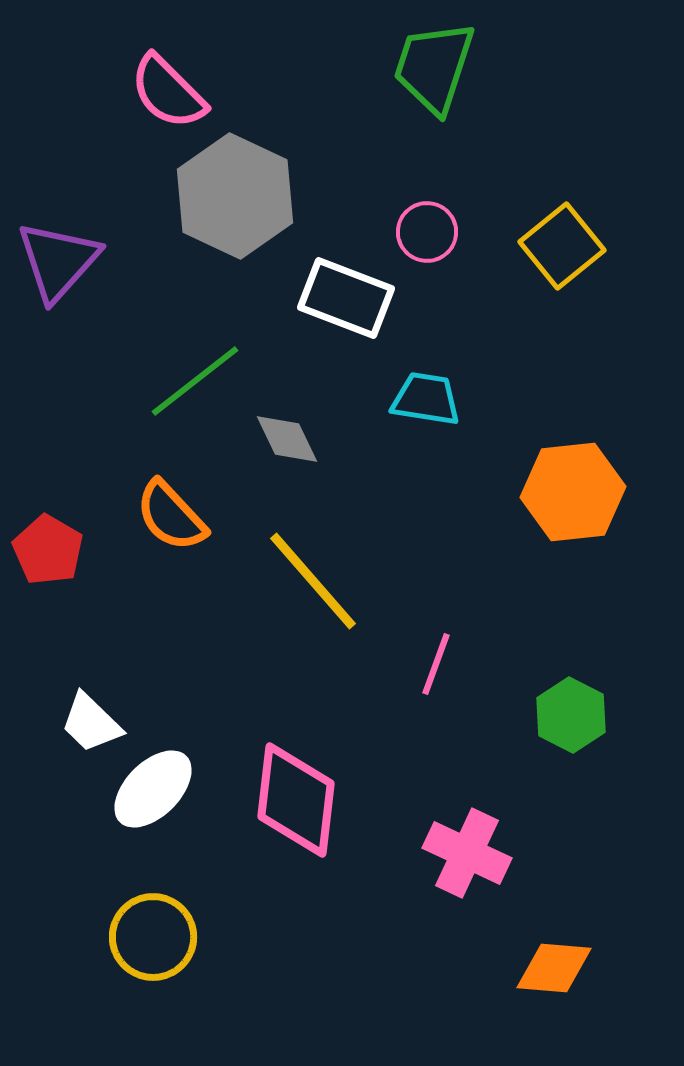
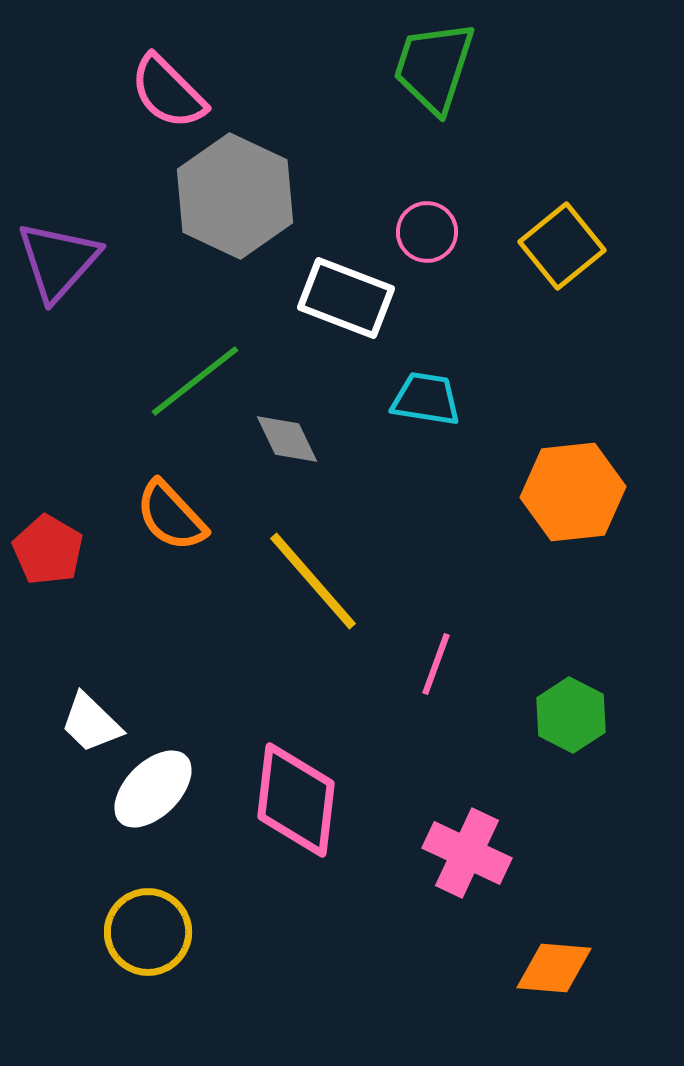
yellow circle: moved 5 px left, 5 px up
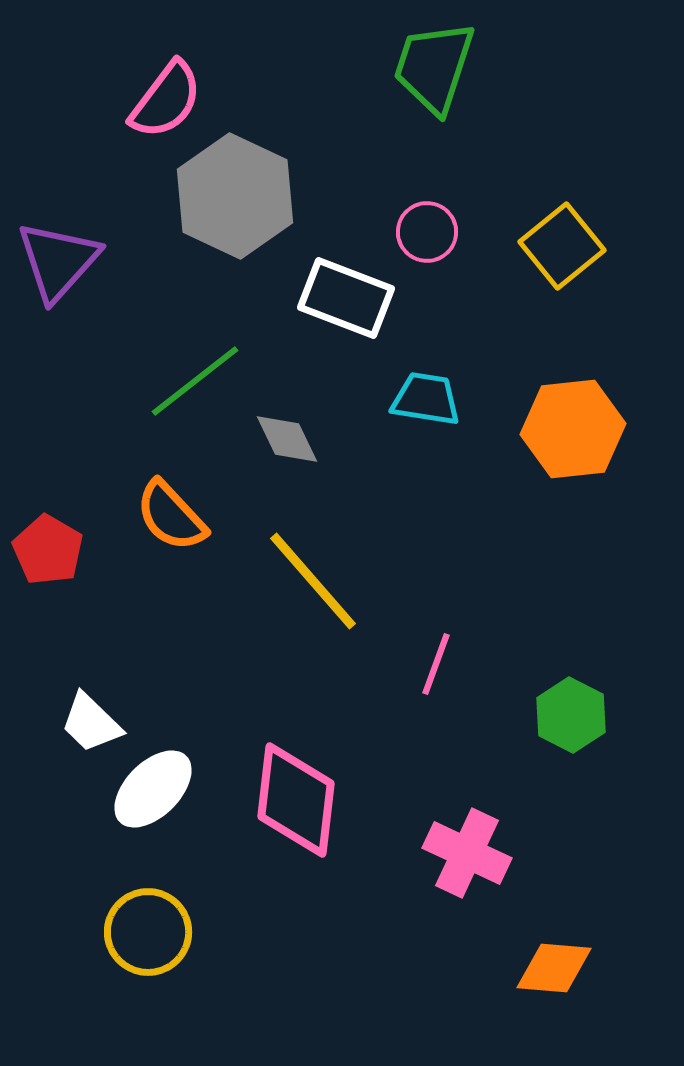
pink semicircle: moved 2 px left, 8 px down; rotated 98 degrees counterclockwise
orange hexagon: moved 63 px up
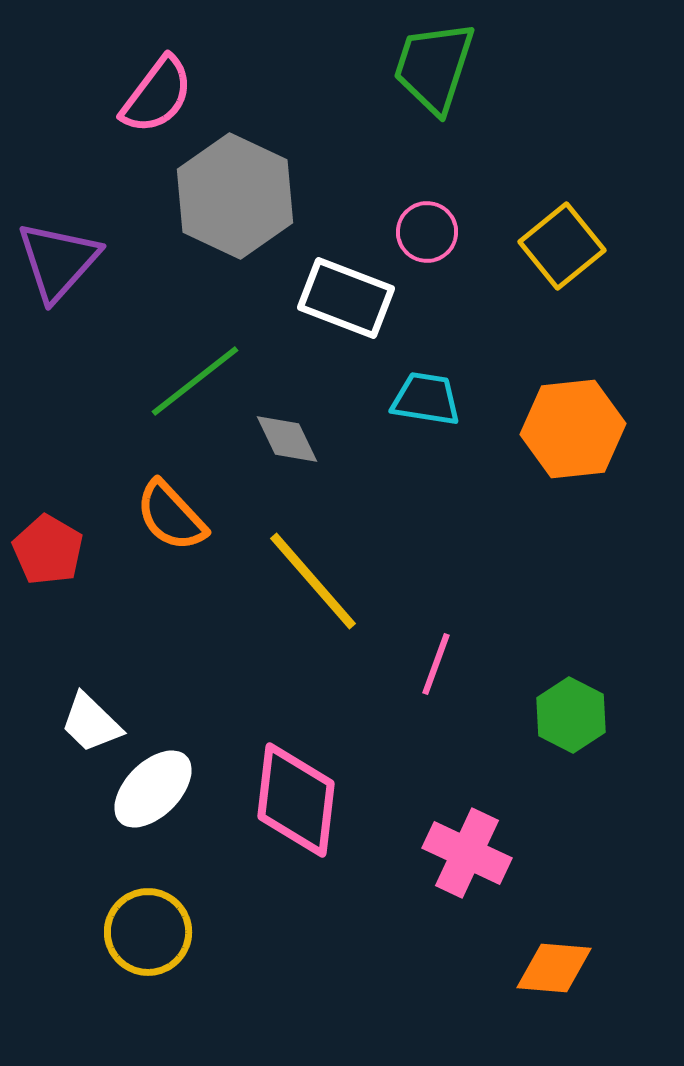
pink semicircle: moved 9 px left, 5 px up
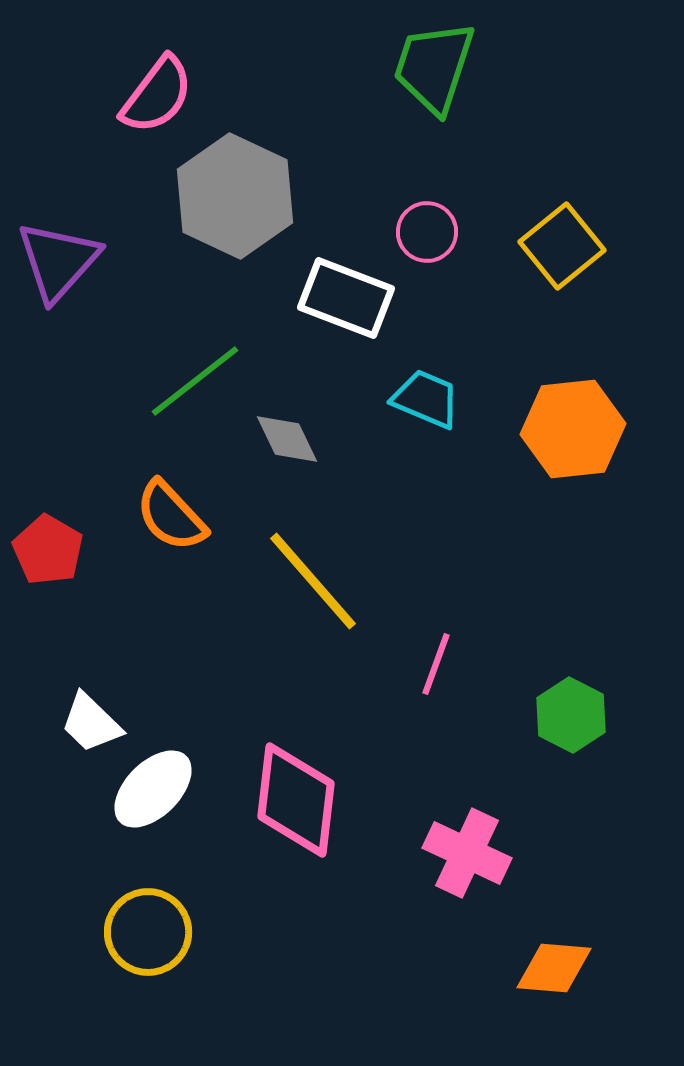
cyan trapezoid: rotated 14 degrees clockwise
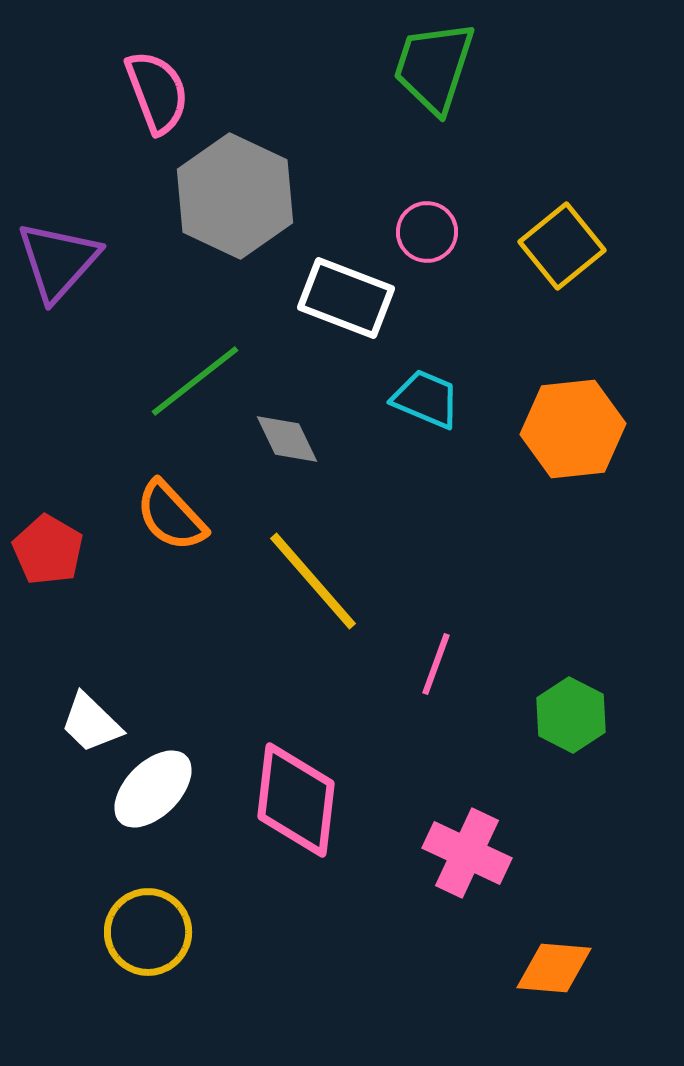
pink semicircle: moved 3 px up; rotated 58 degrees counterclockwise
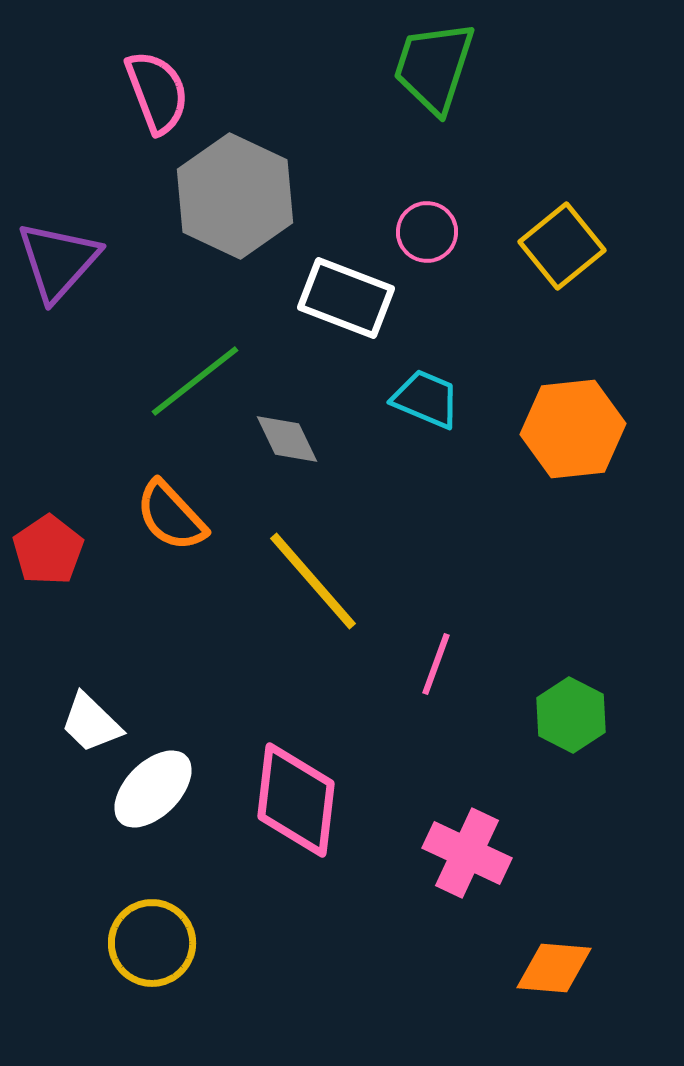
red pentagon: rotated 8 degrees clockwise
yellow circle: moved 4 px right, 11 px down
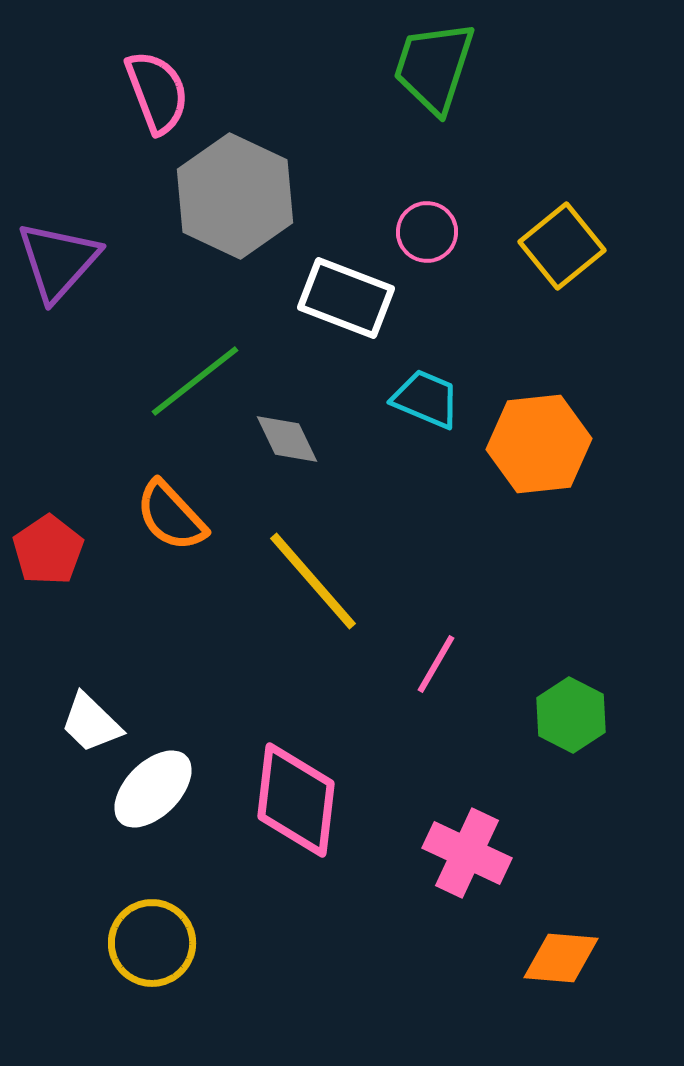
orange hexagon: moved 34 px left, 15 px down
pink line: rotated 10 degrees clockwise
orange diamond: moved 7 px right, 10 px up
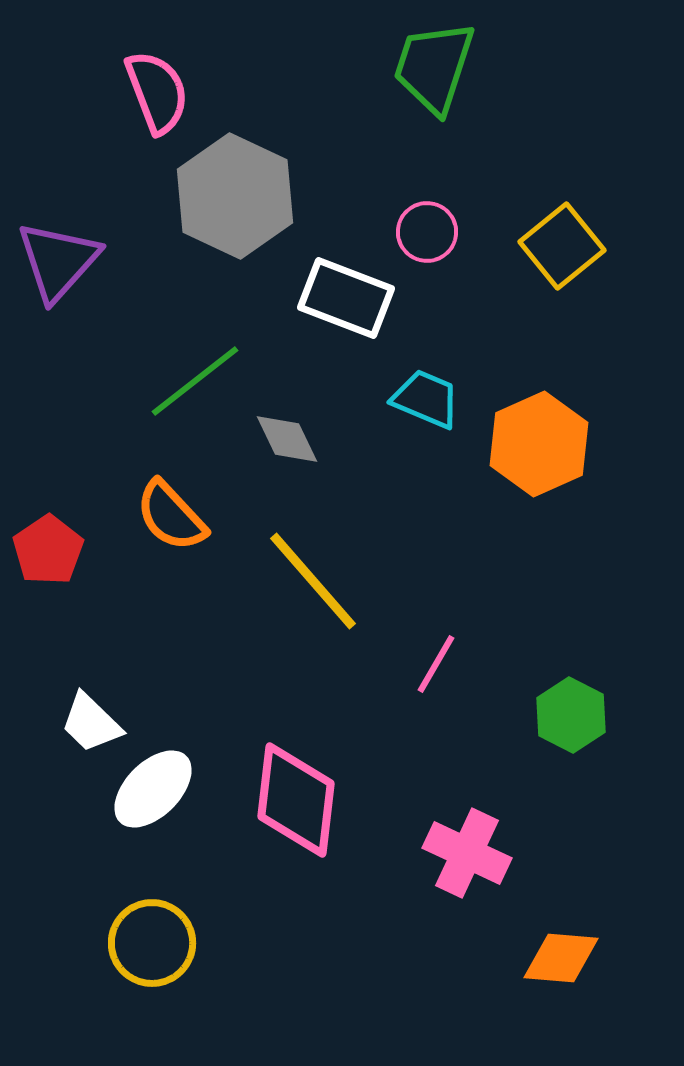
orange hexagon: rotated 18 degrees counterclockwise
